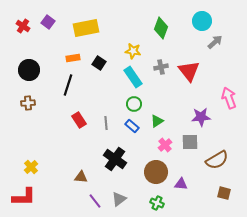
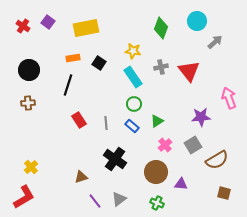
cyan circle: moved 5 px left
gray square: moved 3 px right, 3 px down; rotated 30 degrees counterclockwise
brown triangle: rotated 24 degrees counterclockwise
red L-shape: rotated 30 degrees counterclockwise
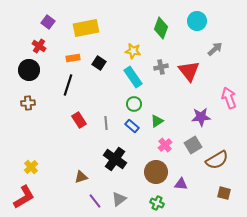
red cross: moved 16 px right, 20 px down
gray arrow: moved 7 px down
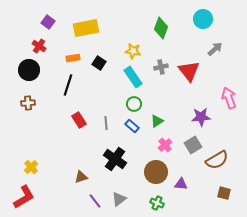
cyan circle: moved 6 px right, 2 px up
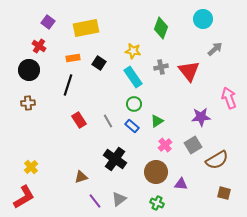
gray line: moved 2 px right, 2 px up; rotated 24 degrees counterclockwise
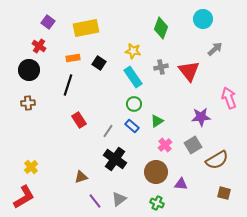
gray line: moved 10 px down; rotated 64 degrees clockwise
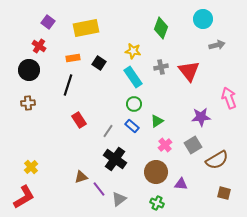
gray arrow: moved 2 px right, 4 px up; rotated 28 degrees clockwise
purple line: moved 4 px right, 12 px up
